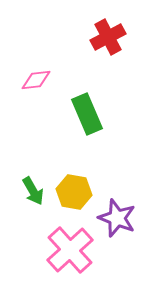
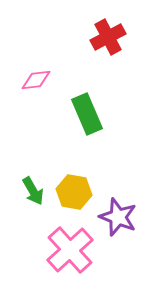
purple star: moved 1 px right, 1 px up
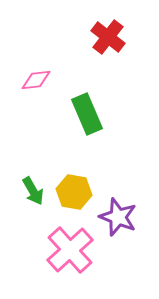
red cross: rotated 24 degrees counterclockwise
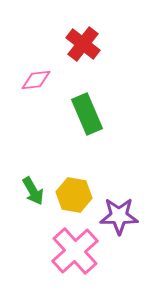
red cross: moved 25 px left, 7 px down
yellow hexagon: moved 3 px down
purple star: moved 1 px right, 1 px up; rotated 21 degrees counterclockwise
pink cross: moved 5 px right, 1 px down
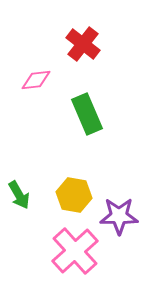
green arrow: moved 14 px left, 4 px down
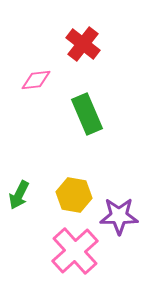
green arrow: rotated 56 degrees clockwise
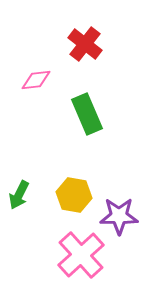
red cross: moved 2 px right
pink cross: moved 6 px right, 4 px down
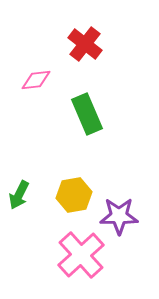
yellow hexagon: rotated 20 degrees counterclockwise
